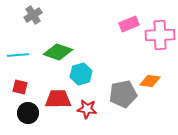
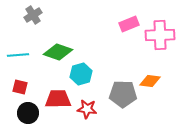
gray pentagon: rotated 12 degrees clockwise
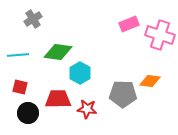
gray cross: moved 4 px down
pink cross: rotated 20 degrees clockwise
green diamond: rotated 12 degrees counterclockwise
cyan hexagon: moved 1 px left, 1 px up; rotated 15 degrees counterclockwise
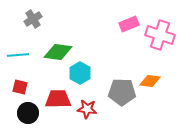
gray pentagon: moved 1 px left, 2 px up
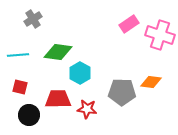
pink rectangle: rotated 12 degrees counterclockwise
orange diamond: moved 1 px right, 1 px down
black circle: moved 1 px right, 2 px down
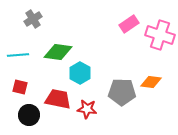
red trapezoid: rotated 12 degrees clockwise
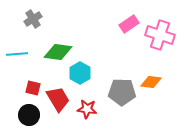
cyan line: moved 1 px left, 1 px up
red square: moved 13 px right, 1 px down
red trapezoid: rotated 48 degrees clockwise
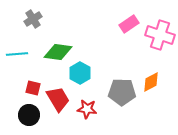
orange diamond: rotated 35 degrees counterclockwise
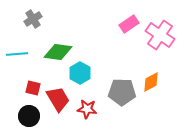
pink cross: rotated 16 degrees clockwise
black circle: moved 1 px down
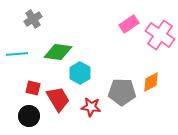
red star: moved 4 px right, 2 px up
